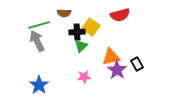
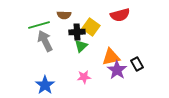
brown semicircle: moved 2 px down
gray arrow: moved 8 px right
blue star: moved 6 px right
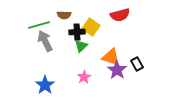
orange triangle: rotated 30 degrees clockwise
pink star: rotated 24 degrees counterclockwise
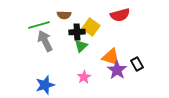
blue star: rotated 18 degrees clockwise
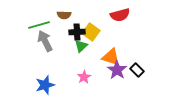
yellow square: moved 5 px down
black rectangle: moved 6 px down; rotated 16 degrees counterclockwise
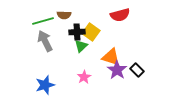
green line: moved 4 px right, 4 px up
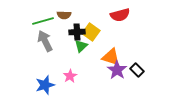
pink star: moved 14 px left, 1 px up
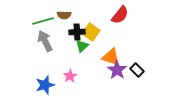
red semicircle: rotated 36 degrees counterclockwise
green triangle: moved 1 px right
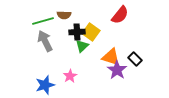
black rectangle: moved 2 px left, 11 px up
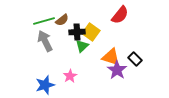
brown semicircle: moved 2 px left, 5 px down; rotated 40 degrees counterclockwise
green line: moved 1 px right
